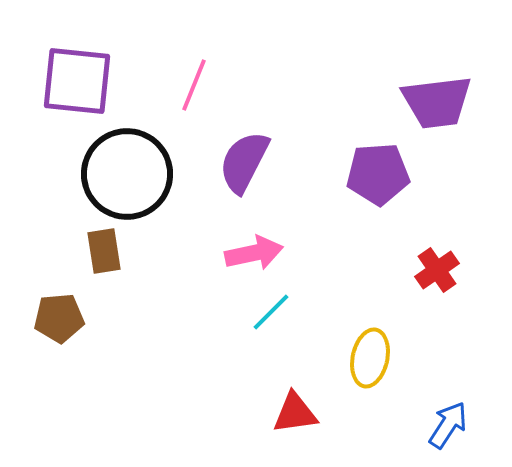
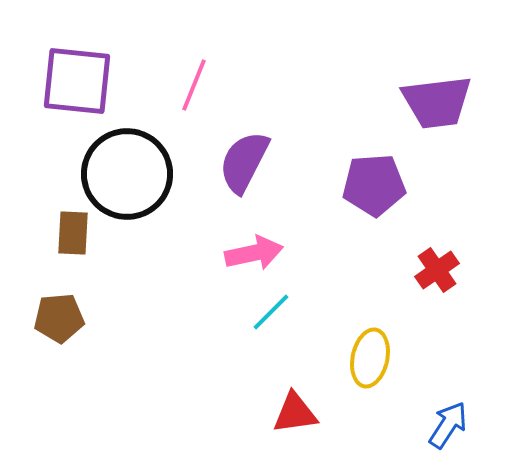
purple pentagon: moved 4 px left, 11 px down
brown rectangle: moved 31 px left, 18 px up; rotated 12 degrees clockwise
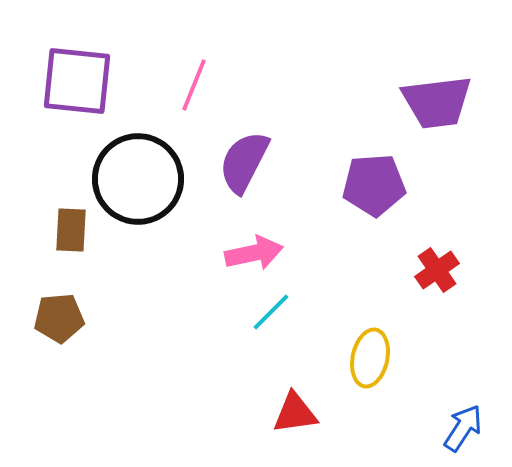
black circle: moved 11 px right, 5 px down
brown rectangle: moved 2 px left, 3 px up
blue arrow: moved 15 px right, 3 px down
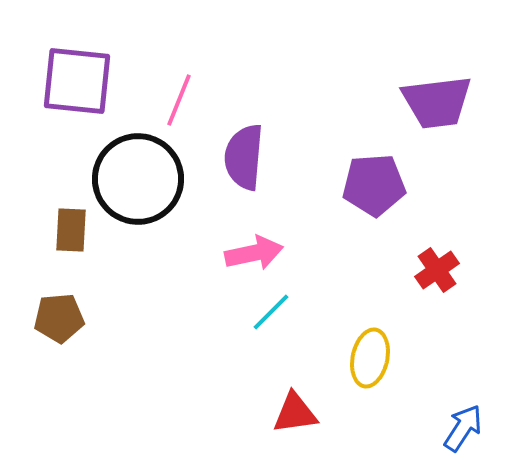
pink line: moved 15 px left, 15 px down
purple semicircle: moved 5 px up; rotated 22 degrees counterclockwise
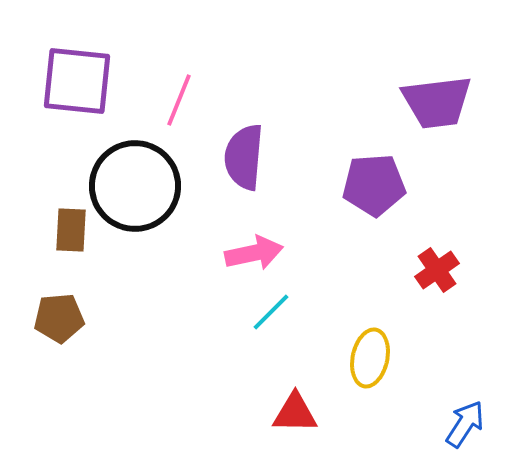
black circle: moved 3 px left, 7 px down
red triangle: rotated 9 degrees clockwise
blue arrow: moved 2 px right, 4 px up
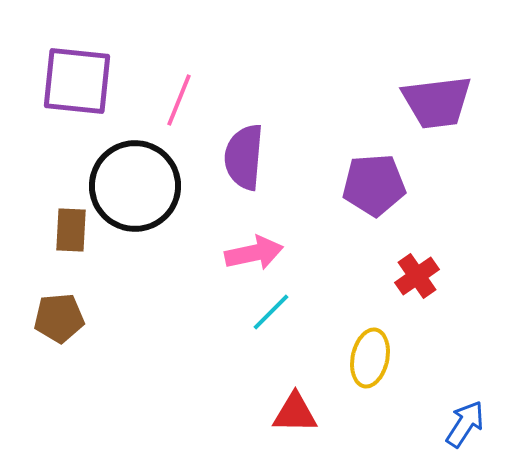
red cross: moved 20 px left, 6 px down
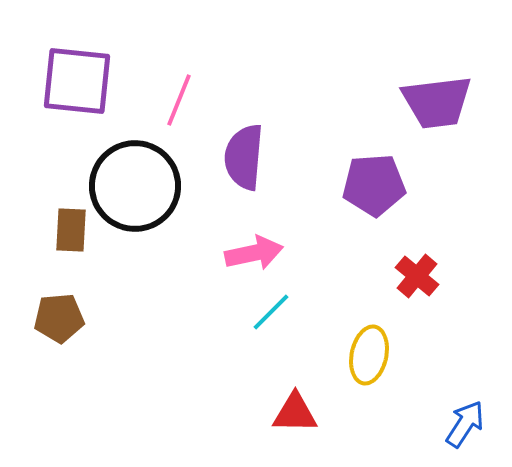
red cross: rotated 15 degrees counterclockwise
yellow ellipse: moved 1 px left, 3 px up
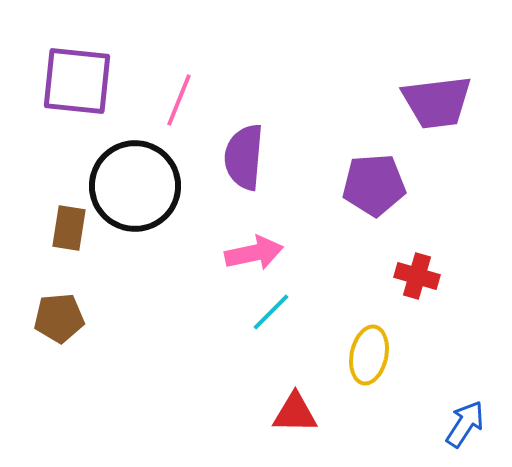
brown rectangle: moved 2 px left, 2 px up; rotated 6 degrees clockwise
red cross: rotated 24 degrees counterclockwise
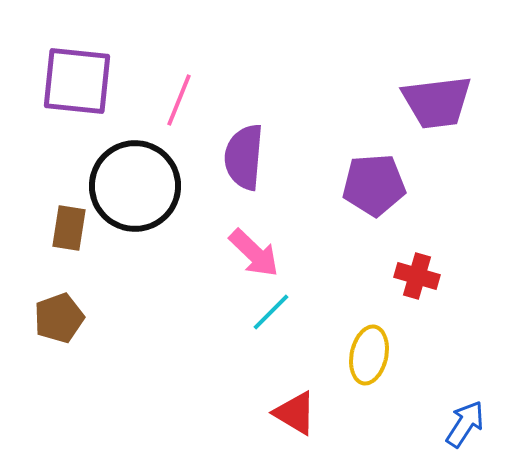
pink arrow: rotated 56 degrees clockwise
brown pentagon: rotated 15 degrees counterclockwise
red triangle: rotated 30 degrees clockwise
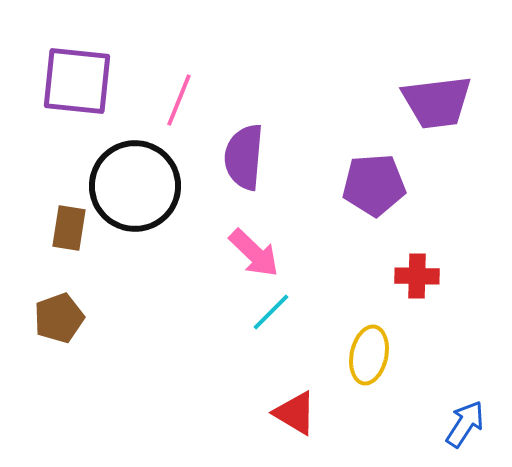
red cross: rotated 15 degrees counterclockwise
